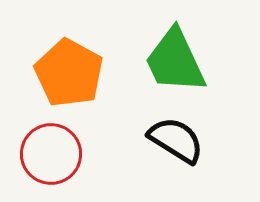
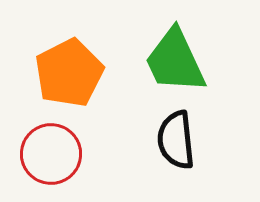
orange pentagon: rotated 16 degrees clockwise
black semicircle: rotated 128 degrees counterclockwise
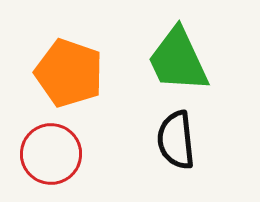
green trapezoid: moved 3 px right, 1 px up
orange pentagon: rotated 26 degrees counterclockwise
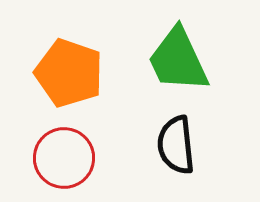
black semicircle: moved 5 px down
red circle: moved 13 px right, 4 px down
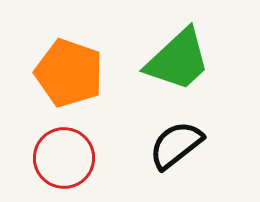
green trapezoid: rotated 108 degrees counterclockwise
black semicircle: rotated 58 degrees clockwise
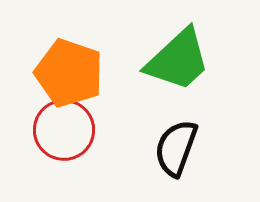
black semicircle: moved 3 px down; rotated 32 degrees counterclockwise
red circle: moved 28 px up
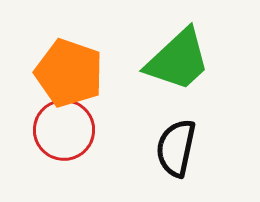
black semicircle: rotated 8 degrees counterclockwise
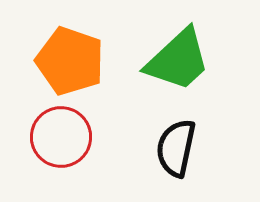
orange pentagon: moved 1 px right, 12 px up
red circle: moved 3 px left, 7 px down
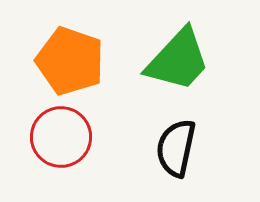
green trapezoid: rotated 4 degrees counterclockwise
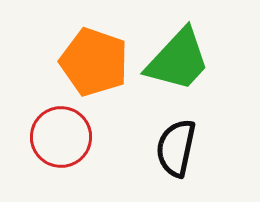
orange pentagon: moved 24 px right, 1 px down
